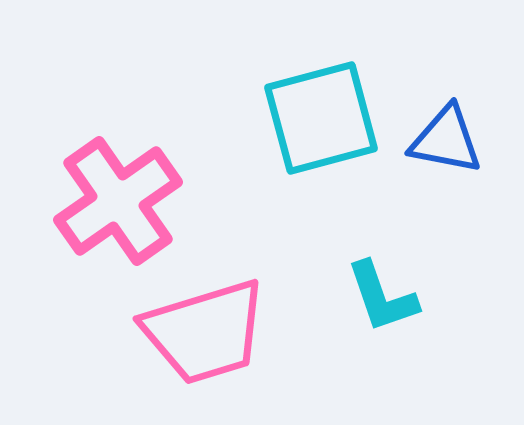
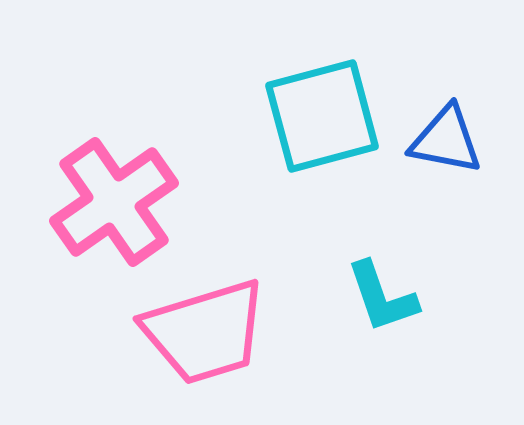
cyan square: moved 1 px right, 2 px up
pink cross: moved 4 px left, 1 px down
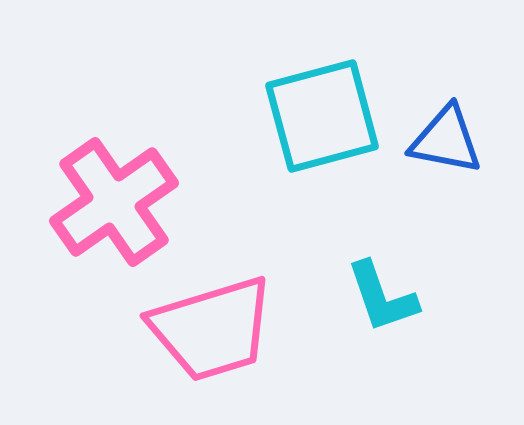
pink trapezoid: moved 7 px right, 3 px up
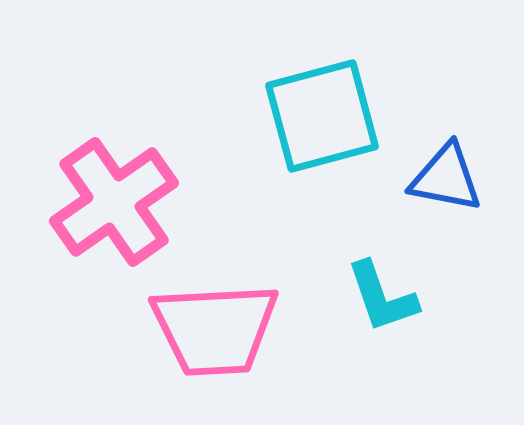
blue triangle: moved 38 px down
pink trapezoid: moved 3 px right; rotated 14 degrees clockwise
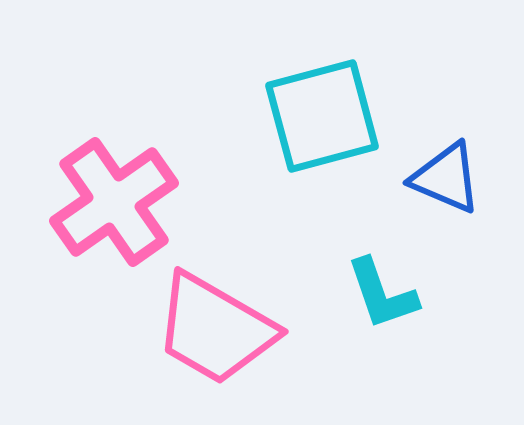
blue triangle: rotated 12 degrees clockwise
cyan L-shape: moved 3 px up
pink trapezoid: rotated 33 degrees clockwise
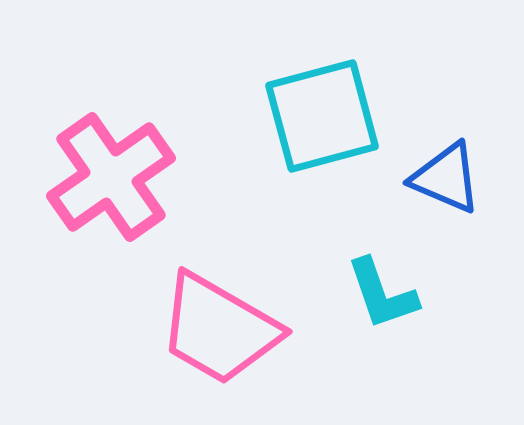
pink cross: moved 3 px left, 25 px up
pink trapezoid: moved 4 px right
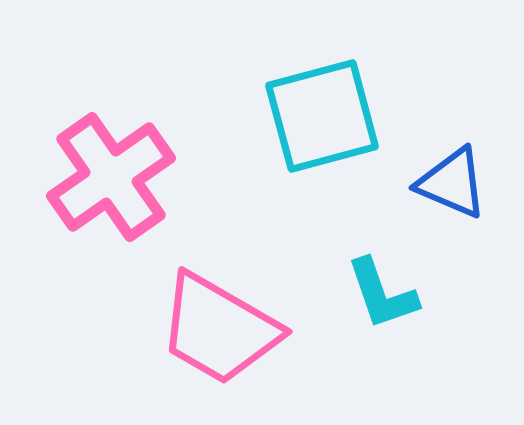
blue triangle: moved 6 px right, 5 px down
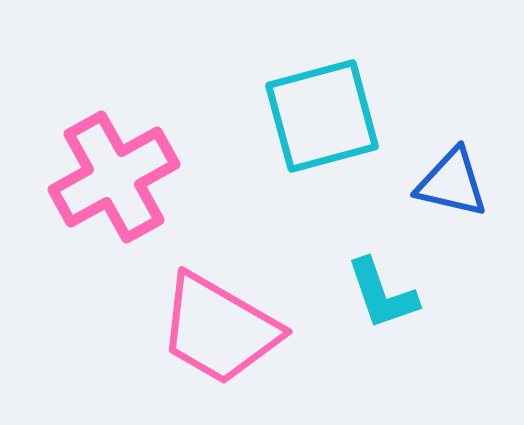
pink cross: moved 3 px right; rotated 6 degrees clockwise
blue triangle: rotated 10 degrees counterclockwise
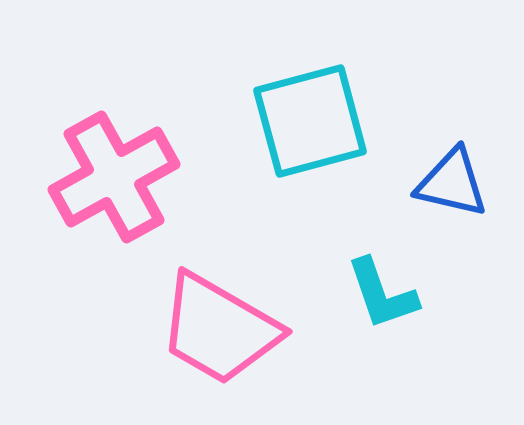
cyan square: moved 12 px left, 5 px down
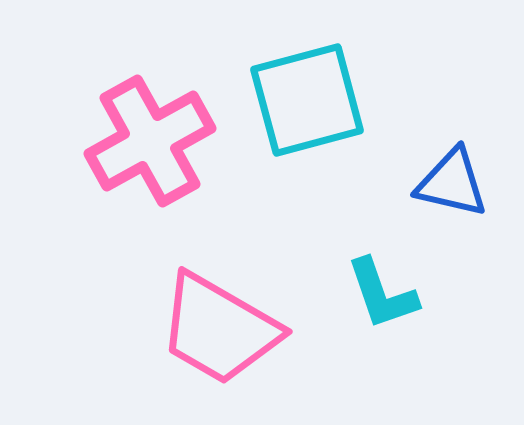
cyan square: moved 3 px left, 21 px up
pink cross: moved 36 px right, 36 px up
